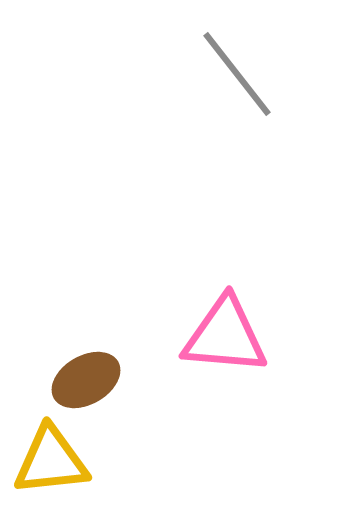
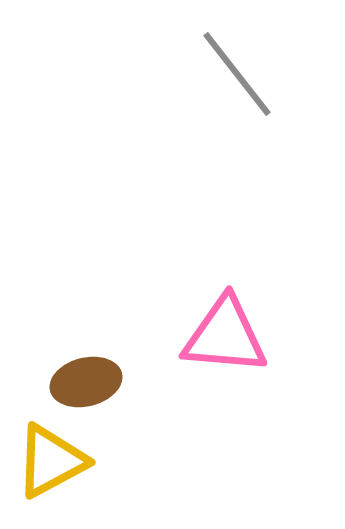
brown ellipse: moved 2 px down; rotated 16 degrees clockwise
yellow triangle: rotated 22 degrees counterclockwise
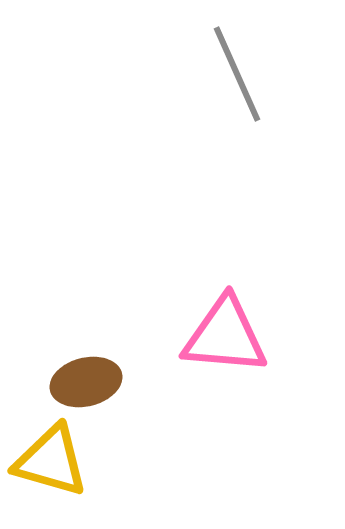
gray line: rotated 14 degrees clockwise
yellow triangle: rotated 44 degrees clockwise
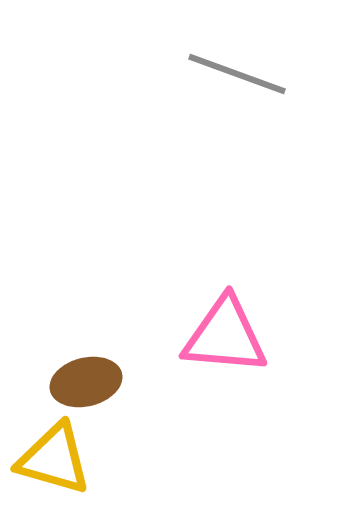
gray line: rotated 46 degrees counterclockwise
yellow triangle: moved 3 px right, 2 px up
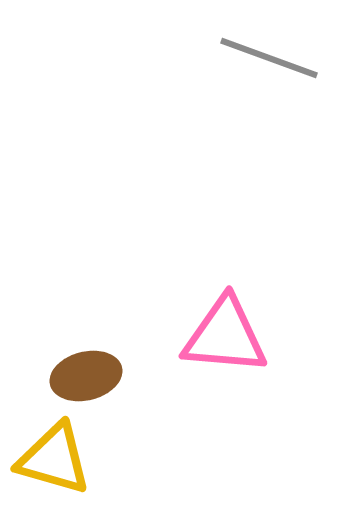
gray line: moved 32 px right, 16 px up
brown ellipse: moved 6 px up
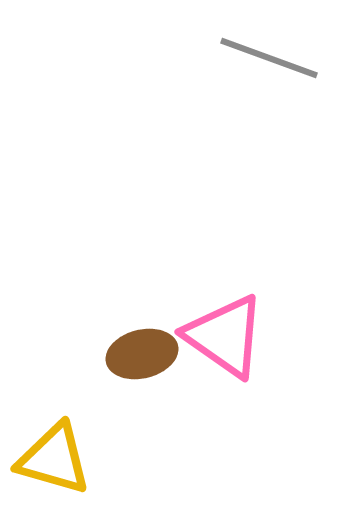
pink triangle: rotated 30 degrees clockwise
brown ellipse: moved 56 px right, 22 px up
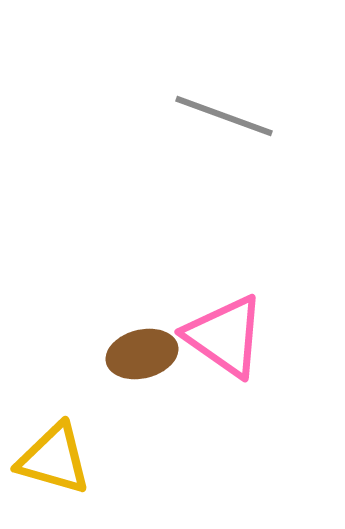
gray line: moved 45 px left, 58 px down
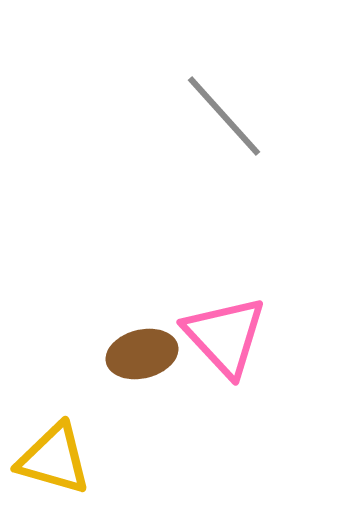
gray line: rotated 28 degrees clockwise
pink triangle: rotated 12 degrees clockwise
